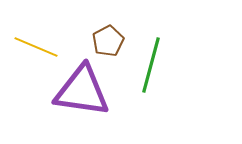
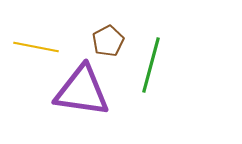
yellow line: rotated 12 degrees counterclockwise
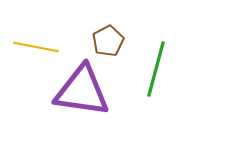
green line: moved 5 px right, 4 px down
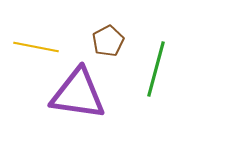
purple triangle: moved 4 px left, 3 px down
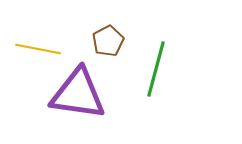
yellow line: moved 2 px right, 2 px down
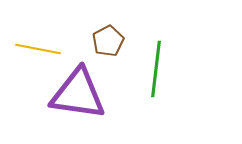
green line: rotated 8 degrees counterclockwise
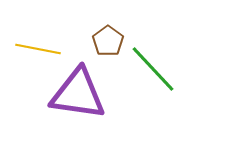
brown pentagon: rotated 8 degrees counterclockwise
green line: moved 3 px left; rotated 50 degrees counterclockwise
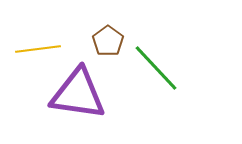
yellow line: rotated 18 degrees counterclockwise
green line: moved 3 px right, 1 px up
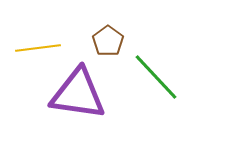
yellow line: moved 1 px up
green line: moved 9 px down
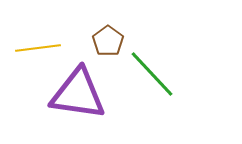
green line: moved 4 px left, 3 px up
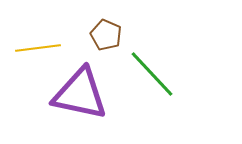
brown pentagon: moved 2 px left, 6 px up; rotated 12 degrees counterclockwise
purple triangle: moved 2 px right; rotated 4 degrees clockwise
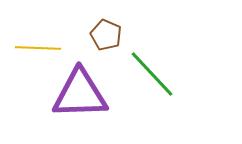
yellow line: rotated 9 degrees clockwise
purple triangle: rotated 14 degrees counterclockwise
